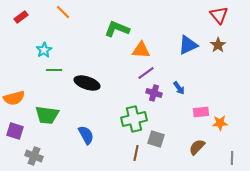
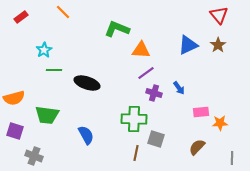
green cross: rotated 15 degrees clockwise
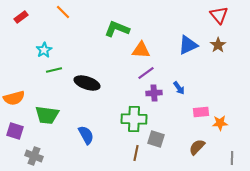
green line: rotated 14 degrees counterclockwise
purple cross: rotated 21 degrees counterclockwise
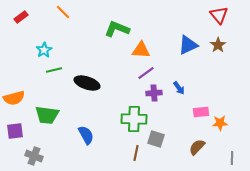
purple square: rotated 24 degrees counterclockwise
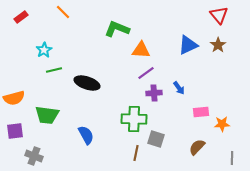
orange star: moved 2 px right, 1 px down
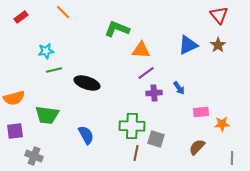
cyan star: moved 2 px right, 1 px down; rotated 21 degrees clockwise
green cross: moved 2 px left, 7 px down
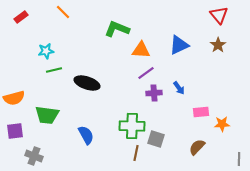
blue triangle: moved 9 px left
gray line: moved 7 px right, 1 px down
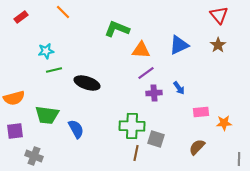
orange star: moved 2 px right, 1 px up
blue semicircle: moved 10 px left, 6 px up
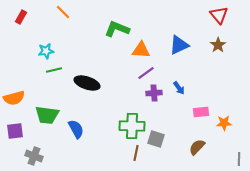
red rectangle: rotated 24 degrees counterclockwise
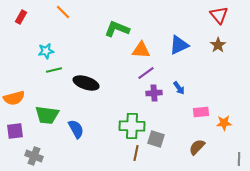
black ellipse: moved 1 px left
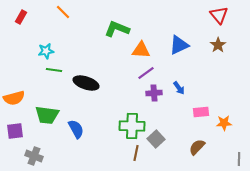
green line: rotated 21 degrees clockwise
gray square: rotated 30 degrees clockwise
